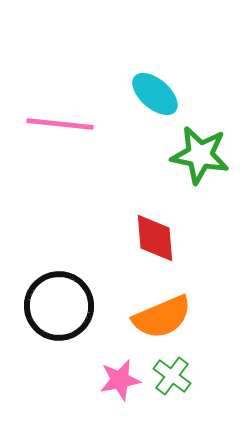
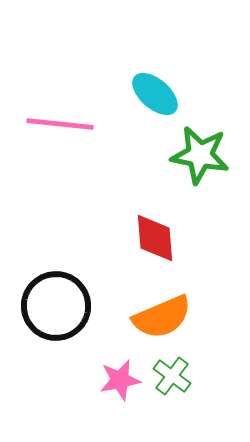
black circle: moved 3 px left
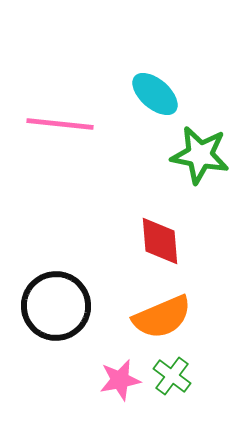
red diamond: moved 5 px right, 3 px down
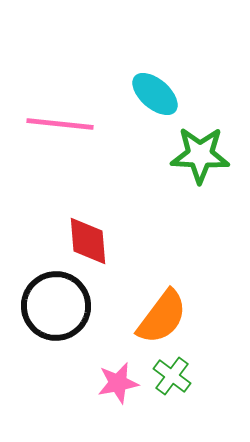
green star: rotated 8 degrees counterclockwise
red diamond: moved 72 px left
orange semicircle: rotated 30 degrees counterclockwise
pink star: moved 2 px left, 3 px down
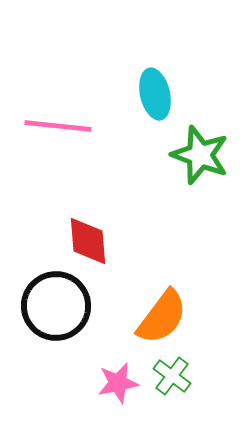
cyan ellipse: rotated 36 degrees clockwise
pink line: moved 2 px left, 2 px down
green star: rotated 18 degrees clockwise
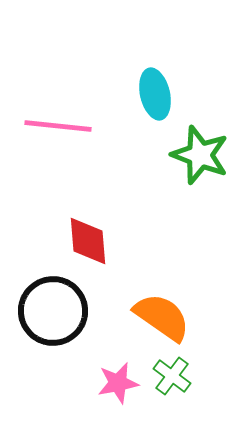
black circle: moved 3 px left, 5 px down
orange semicircle: rotated 92 degrees counterclockwise
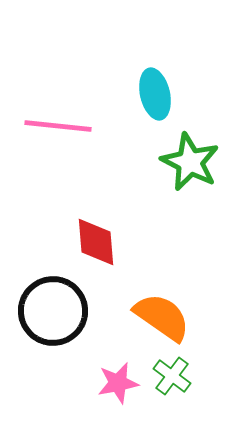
green star: moved 10 px left, 7 px down; rotated 6 degrees clockwise
red diamond: moved 8 px right, 1 px down
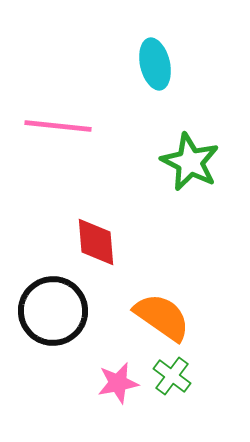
cyan ellipse: moved 30 px up
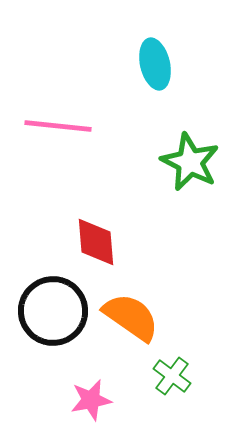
orange semicircle: moved 31 px left
pink star: moved 27 px left, 17 px down
